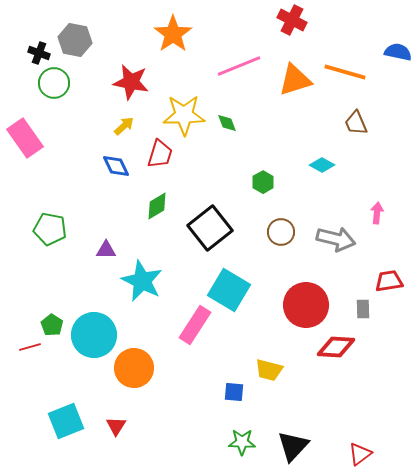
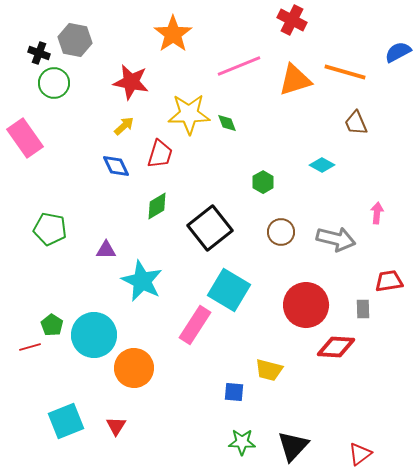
blue semicircle at (398, 52): rotated 40 degrees counterclockwise
yellow star at (184, 115): moved 5 px right, 1 px up
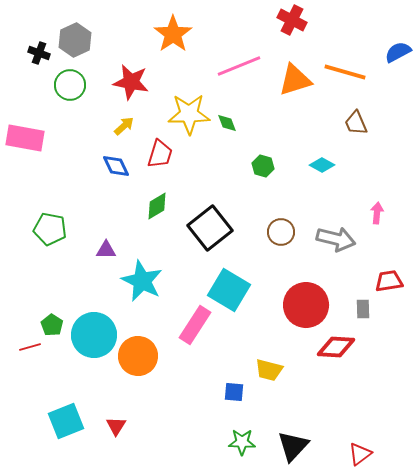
gray hexagon at (75, 40): rotated 24 degrees clockwise
green circle at (54, 83): moved 16 px right, 2 px down
pink rectangle at (25, 138): rotated 45 degrees counterclockwise
green hexagon at (263, 182): moved 16 px up; rotated 15 degrees counterclockwise
orange circle at (134, 368): moved 4 px right, 12 px up
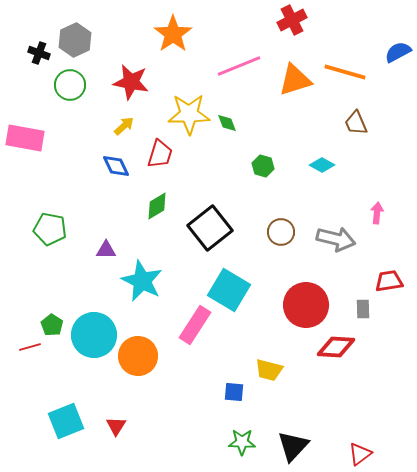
red cross at (292, 20): rotated 36 degrees clockwise
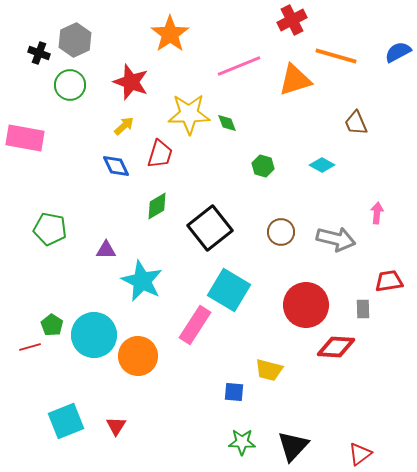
orange star at (173, 34): moved 3 px left
orange line at (345, 72): moved 9 px left, 16 px up
red star at (131, 82): rotated 9 degrees clockwise
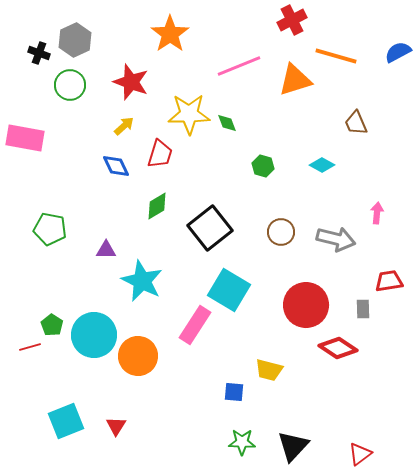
red diamond at (336, 347): moved 2 px right, 1 px down; rotated 30 degrees clockwise
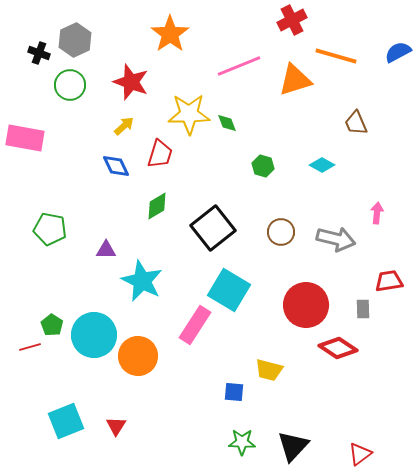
black square at (210, 228): moved 3 px right
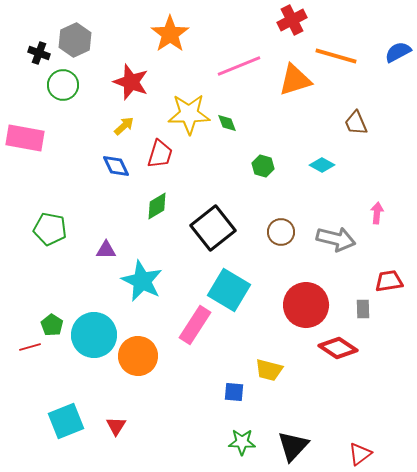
green circle at (70, 85): moved 7 px left
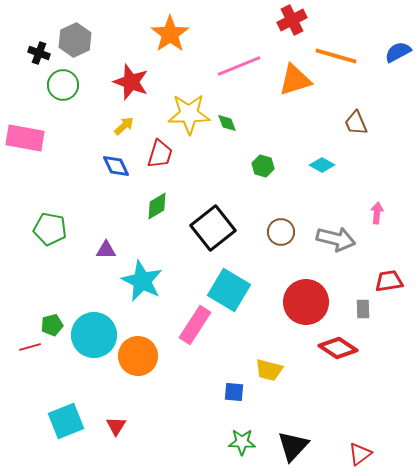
red circle at (306, 305): moved 3 px up
green pentagon at (52, 325): rotated 25 degrees clockwise
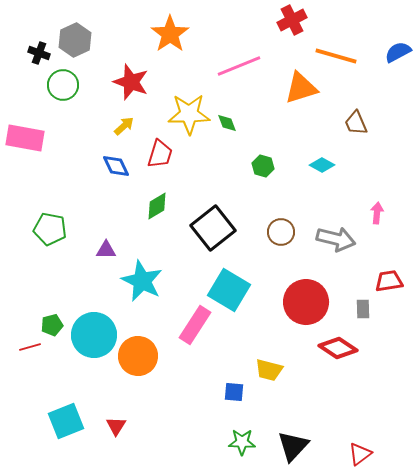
orange triangle at (295, 80): moved 6 px right, 8 px down
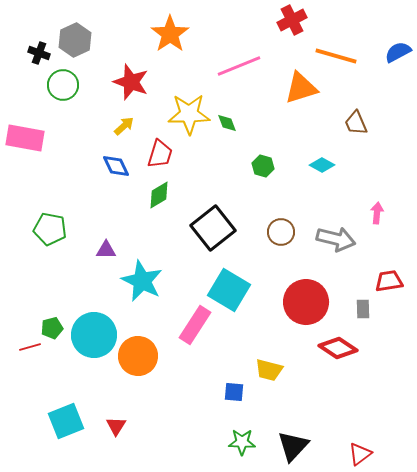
green diamond at (157, 206): moved 2 px right, 11 px up
green pentagon at (52, 325): moved 3 px down
